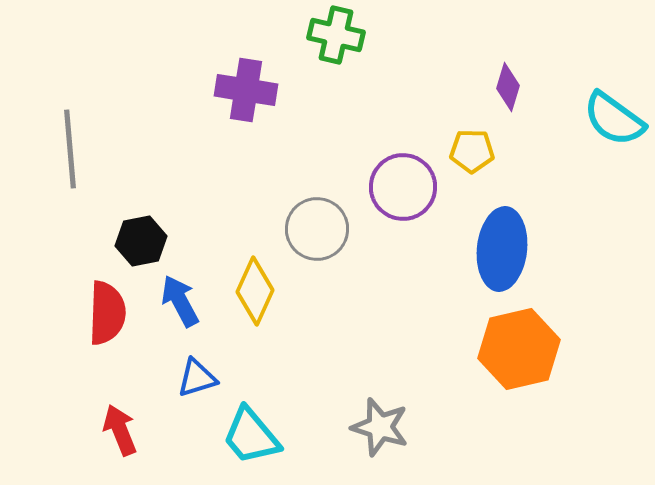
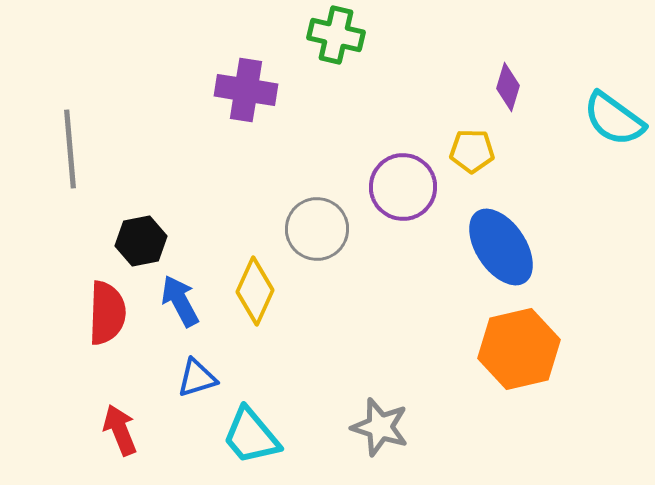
blue ellipse: moved 1 px left, 2 px up; rotated 40 degrees counterclockwise
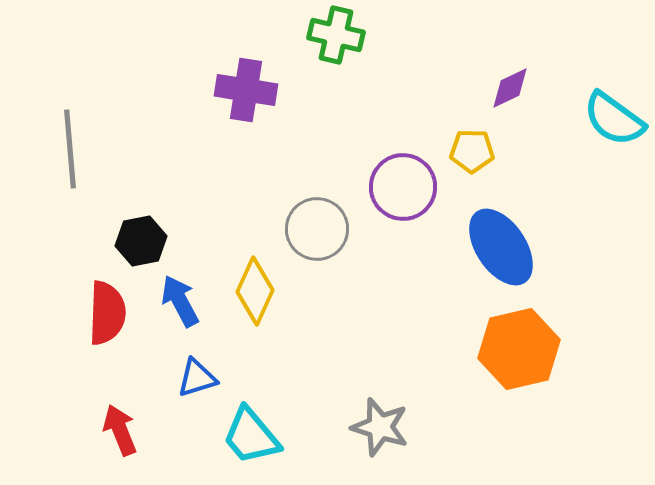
purple diamond: moved 2 px right, 1 px down; rotated 48 degrees clockwise
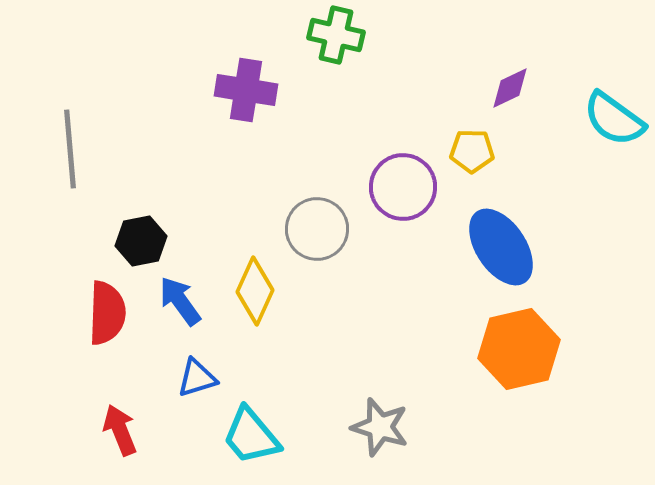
blue arrow: rotated 8 degrees counterclockwise
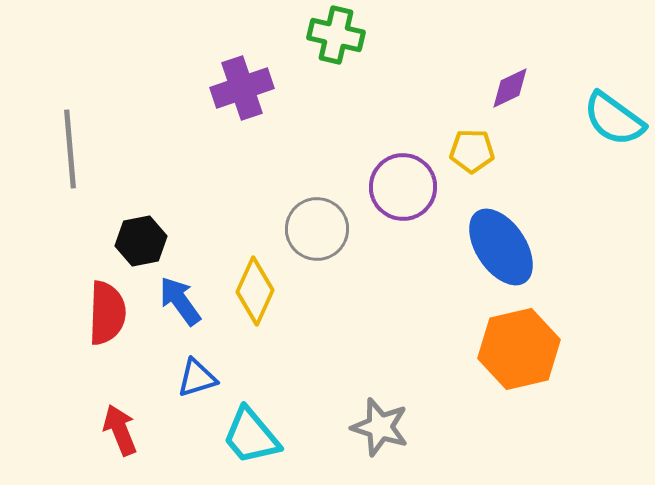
purple cross: moved 4 px left, 2 px up; rotated 28 degrees counterclockwise
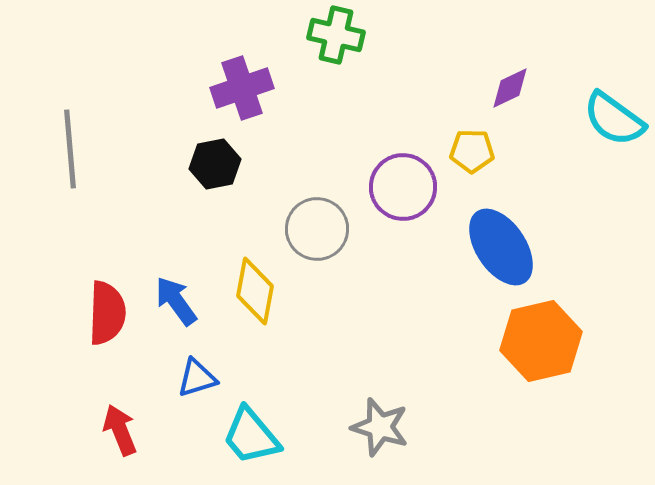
black hexagon: moved 74 px right, 77 px up
yellow diamond: rotated 14 degrees counterclockwise
blue arrow: moved 4 px left
orange hexagon: moved 22 px right, 8 px up
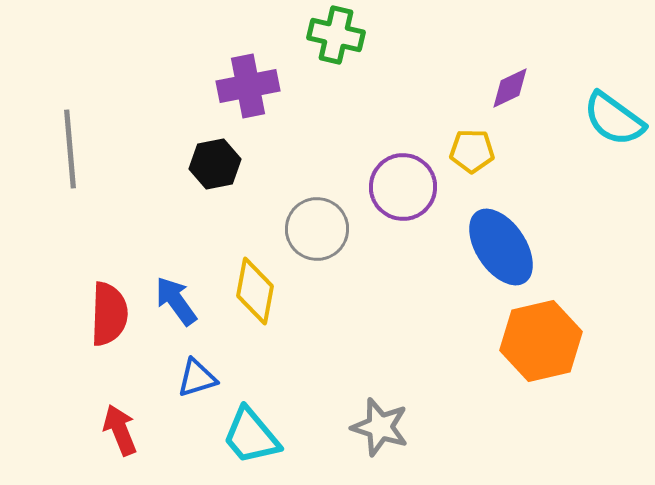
purple cross: moved 6 px right, 2 px up; rotated 8 degrees clockwise
red semicircle: moved 2 px right, 1 px down
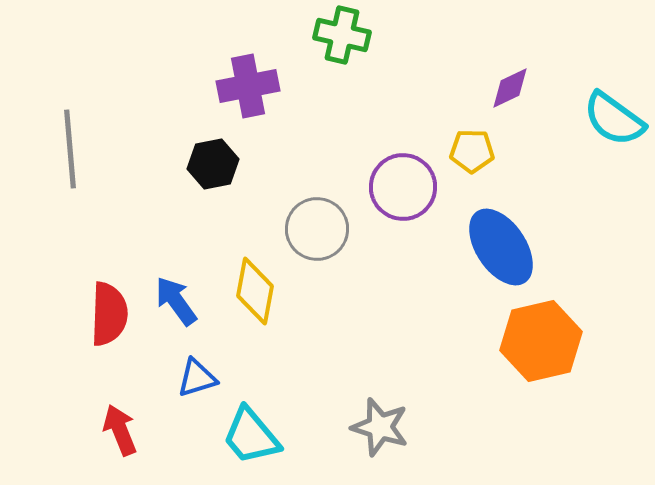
green cross: moved 6 px right
black hexagon: moved 2 px left
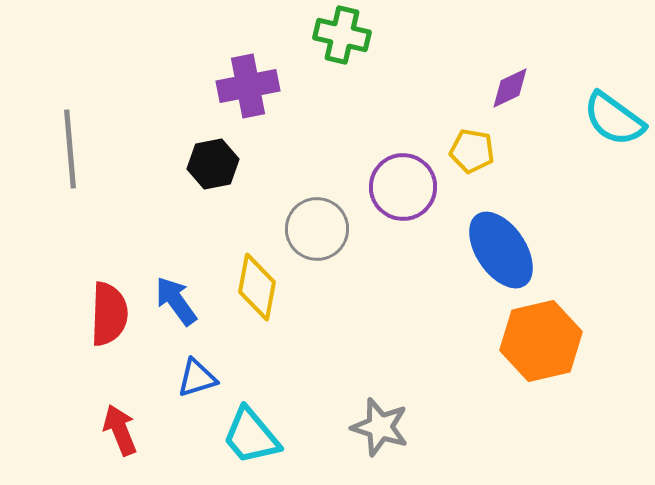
yellow pentagon: rotated 9 degrees clockwise
blue ellipse: moved 3 px down
yellow diamond: moved 2 px right, 4 px up
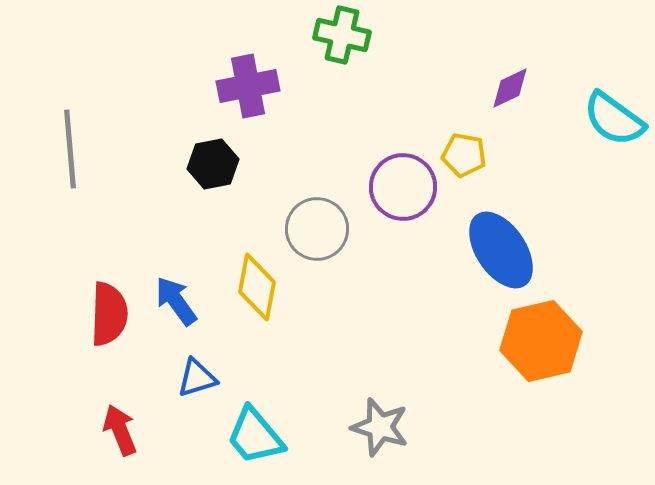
yellow pentagon: moved 8 px left, 4 px down
cyan trapezoid: moved 4 px right
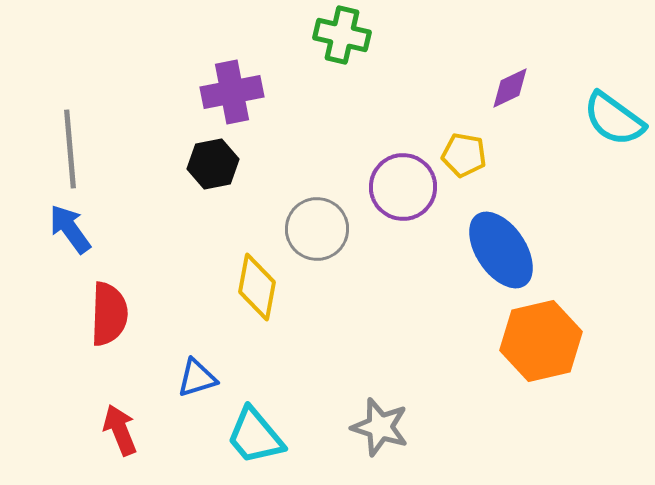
purple cross: moved 16 px left, 6 px down
blue arrow: moved 106 px left, 72 px up
